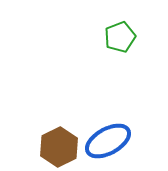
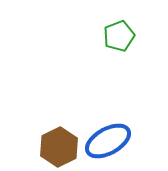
green pentagon: moved 1 px left, 1 px up
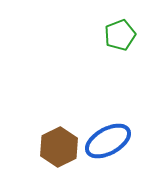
green pentagon: moved 1 px right, 1 px up
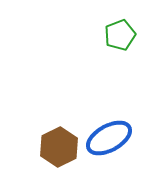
blue ellipse: moved 1 px right, 3 px up
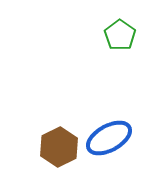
green pentagon: rotated 16 degrees counterclockwise
